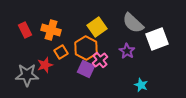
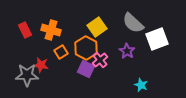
red star: moved 4 px left; rotated 28 degrees clockwise
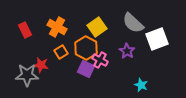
orange cross: moved 6 px right, 3 px up; rotated 12 degrees clockwise
pink cross: rotated 21 degrees counterclockwise
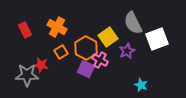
gray semicircle: rotated 20 degrees clockwise
yellow square: moved 11 px right, 10 px down
purple star: rotated 14 degrees clockwise
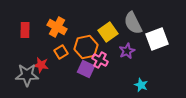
red rectangle: rotated 28 degrees clockwise
yellow square: moved 5 px up
orange hexagon: moved 1 px up; rotated 20 degrees clockwise
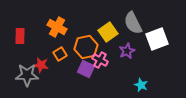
red rectangle: moved 5 px left, 6 px down
orange square: moved 1 px left, 2 px down
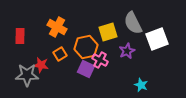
yellow square: rotated 18 degrees clockwise
